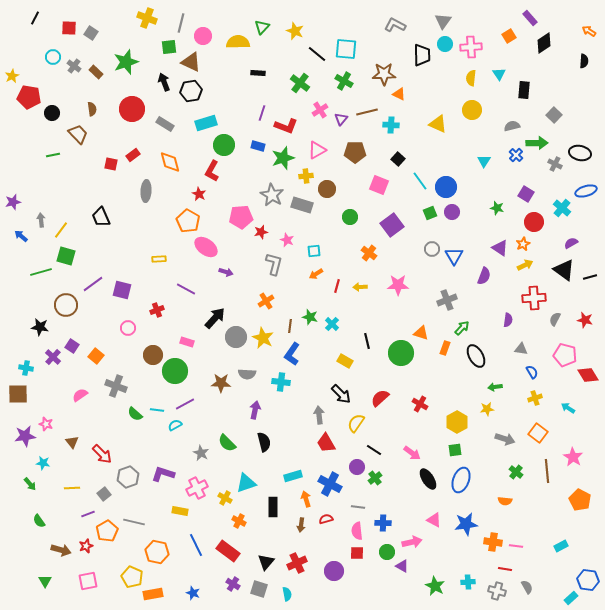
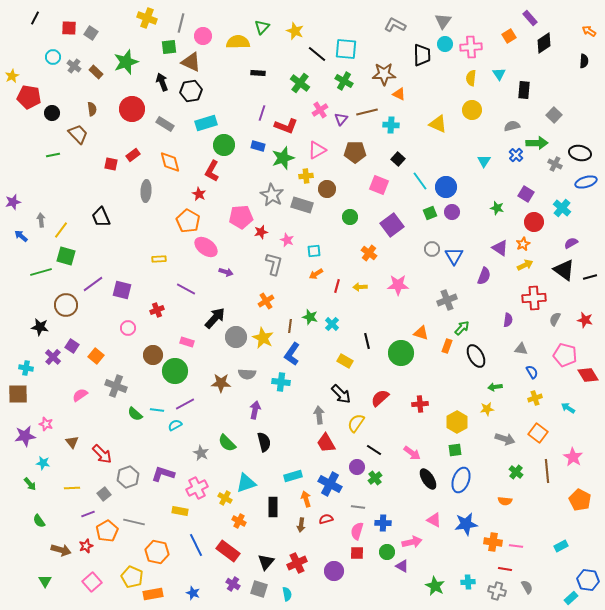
black arrow at (164, 82): moved 2 px left
blue ellipse at (586, 191): moved 9 px up
orange rectangle at (445, 348): moved 2 px right, 2 px up
red cross at (420, 404): rotated 35 degrees counterclockwise
pink semicircle at (357, 531): rotated 24 degrees clockwise
pink square at (88, 581): moved 4 px right, 1 px down; rotated 30 degrees counterclockwise
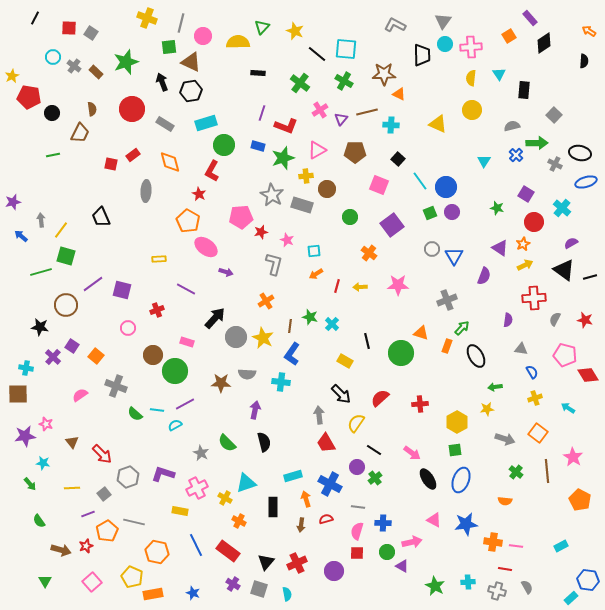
brown trapezoid at (78, 134): moved 2 px right, 1 px up; rotated 70 degrees clockwise
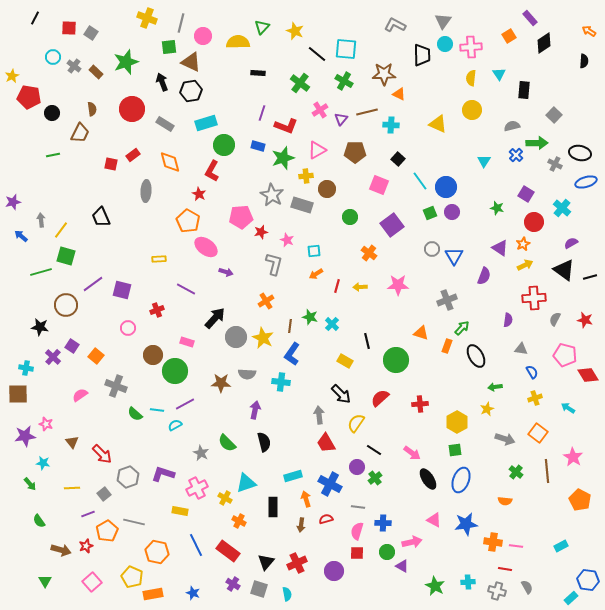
green circle at (401, 353): moved 5 px left, 7 px down
yellow star at (487, 409): rotated 16 degrees counterclockwise
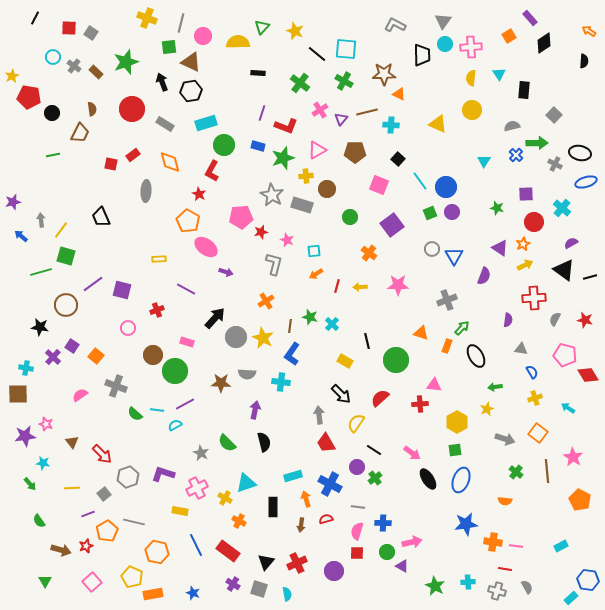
purple square at (526, 194): rotated 35 degrees counterclockwise
pink triangle at (434, 520): moved 135 px up; rotated 21 degrees counterclockwise
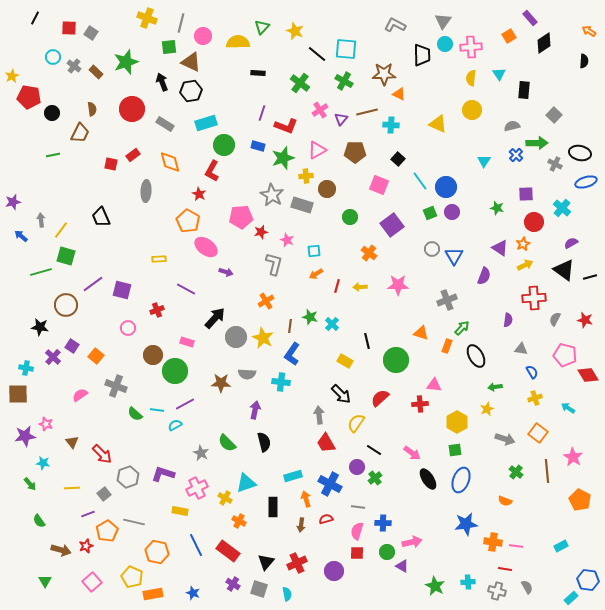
orange semicircle at (505, 501): rotated 16 degrees clockwise
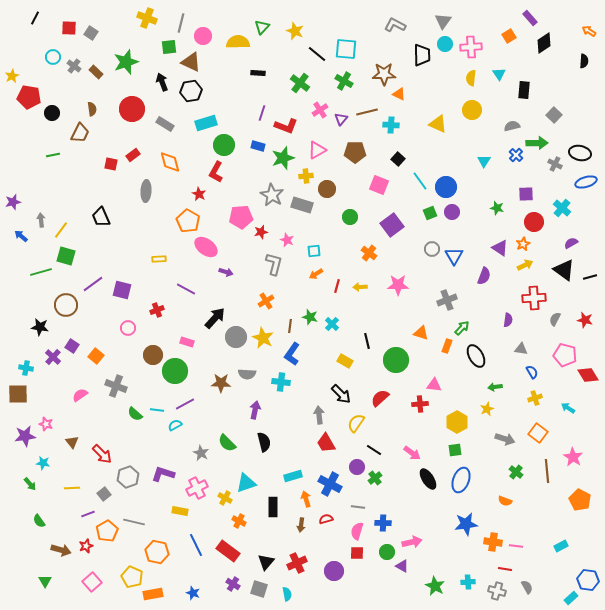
red L-shape at (212, 171): moved 4 px right, 1 px down
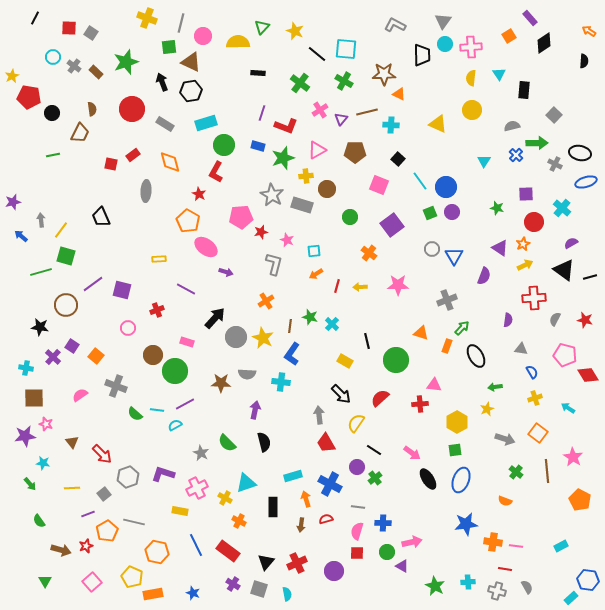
brown square at (18, 394): moved 16 px right, 4 px down
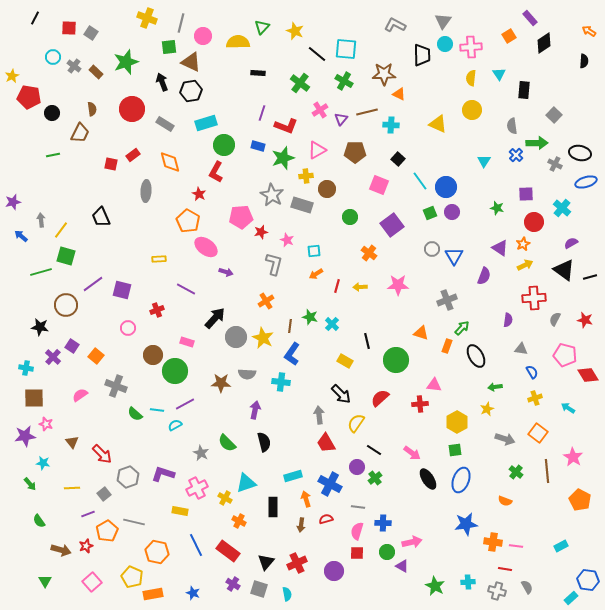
gray semicircle at (512, 126): rotated 84 degrees counterclockwise
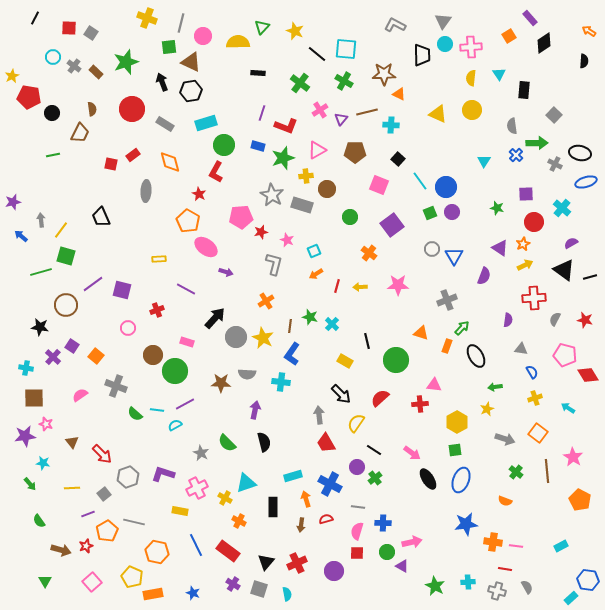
yellow triangle at (438, 124): moved 10 px up
cyan square at (314, 251): rotated 16 degrees counterclockwise
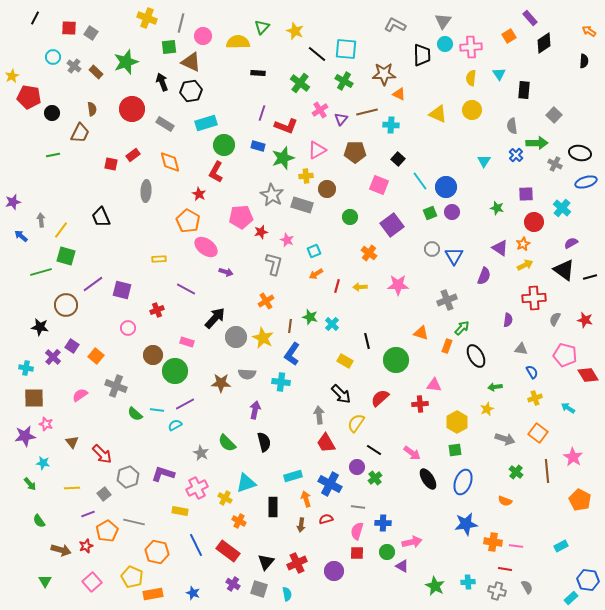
blue ellipse at (461, 480): moved 2 px right, 2 px down
